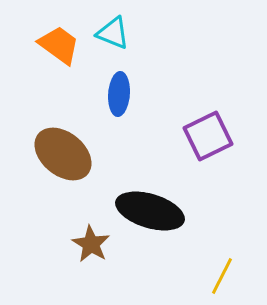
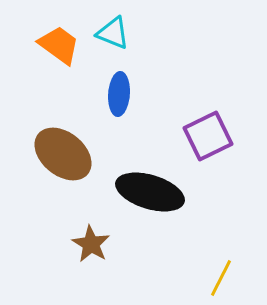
black ellipse: moved 19 px up
yellow line: moved 1 px left, 2 px down
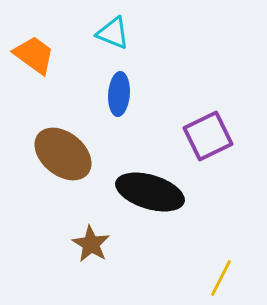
orange trapezoid: moved 25 px left, 10 px down
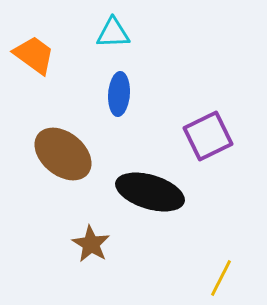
cyan triangle: rotated 24 degrees counterclockwise
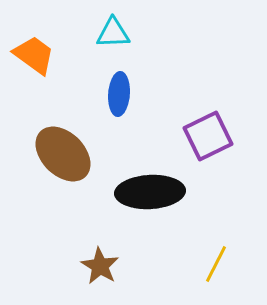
brown ellipse: rotated 6 degrees clockwise
black ellipse: rotated 20 degrees counterclockwise
brown star: moved 9 px right, 22 px down
yellow line: moved 5 px left, 14 px up
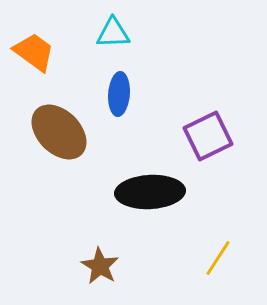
orange trapezoid: moved 3 px up
brown ellipse: moved 4 px left, 22 px up
yellow line: moved 2 px right, 6 px up; rotated 6 degrees clockwise
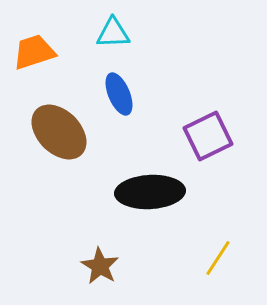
orange trapezoid: rotated 54 degrees counterclockwise
blue ellipse: rotated 27 degrees counterclockwise
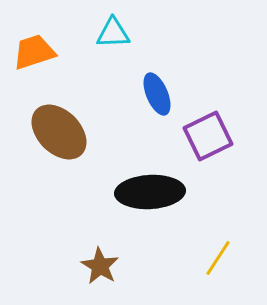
blue ellipse: moved 38 px right
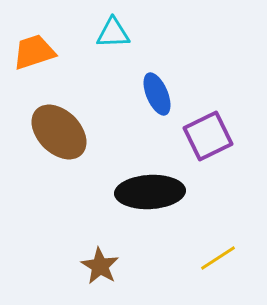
yellow line: rotated 24 degrees clockwise
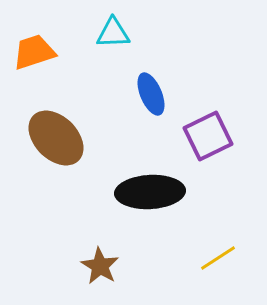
blue ellipse: moved 6 px left
brown ellipse: moved 3 px left, 6 px down
